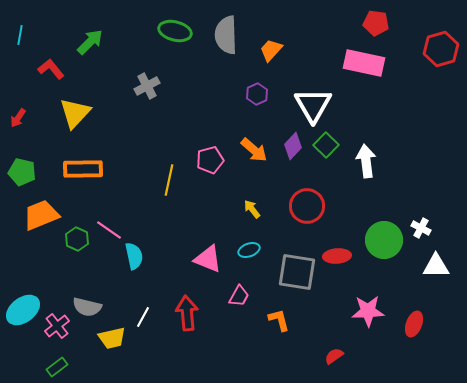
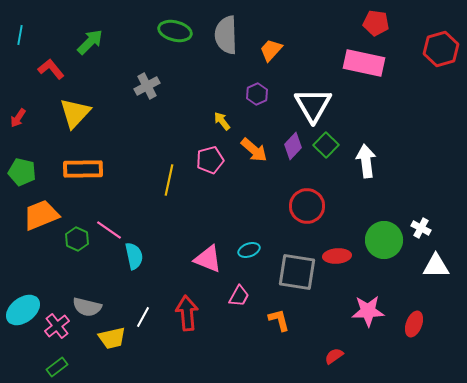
yellow arrow at (252, 209): moved 30 px left, 88 px up
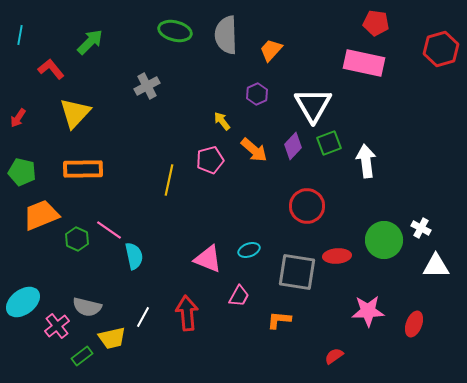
green square at (326, 145): moved 3 px right, 2 px up; rotated 25 degrees clockwise
cyan ellipse at (23, 310): moved 8 px up
orange L-shape at (279, 320): rotated 70 degrees counterclockwise
green rectangle at (57, 367): moved 25 px right, 11 px up
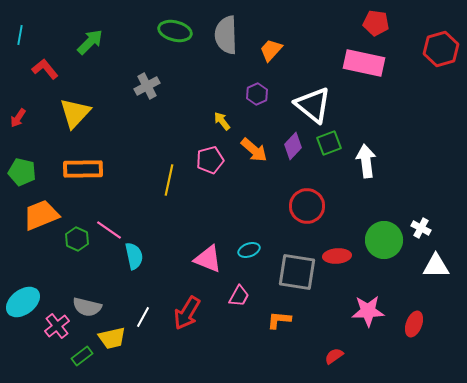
red L-shape at (51, 69): moved 6 px left
white triangle at (313, 105): rotated 21 degrees counterclockwise
red arrow at (187, 313): rotated 144 degrees counterclockwise
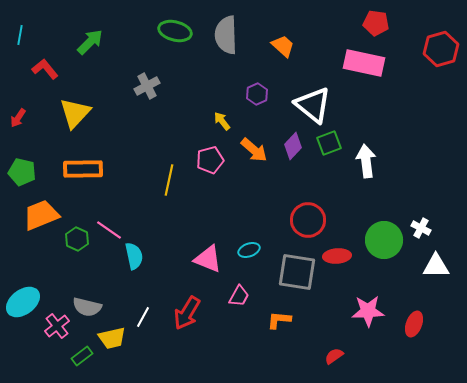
orange trapezoid at (271, 50): moved 12 px right, 4 px up; rotated 90 degrees clockwise
red circle at (307, 206): moved 1 px right, 14 px down
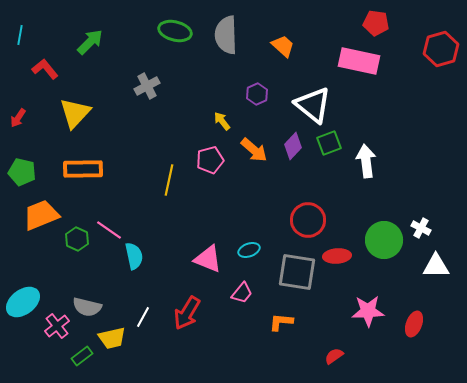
pink rectangle at (364, 63): moved 5 px left, 2 px up
pink trapezoid at (239, 296): moved 3 px right, 3 px up; rotated 10 degrees clockwise
orange L-shape at (279, 320): moved 2 px right, 2 px down
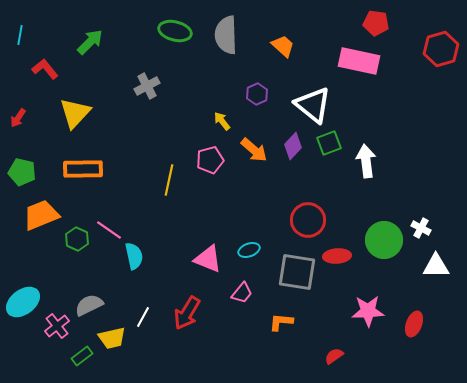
gray semicircle at (87, 307): moved 2 px right, 2 px up; rotated 140 degrees clockwise
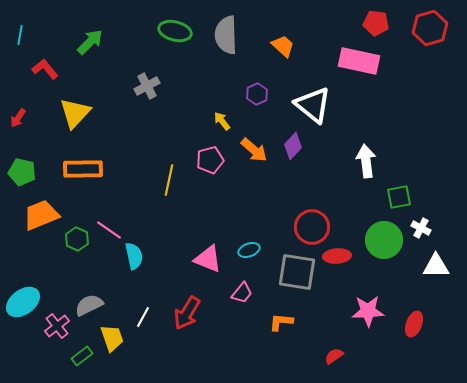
red hexagon at (441, 49): moved 11 px left, 21 px up
green square at (329, 143): moved 70 px right, 54 px down; rotated 10 degrees clockwise
red circle at (308, 220): moved 4 px right, 7 px down
yellow trapezoid at (112, 338): rotated 96 degrees counterclockwise
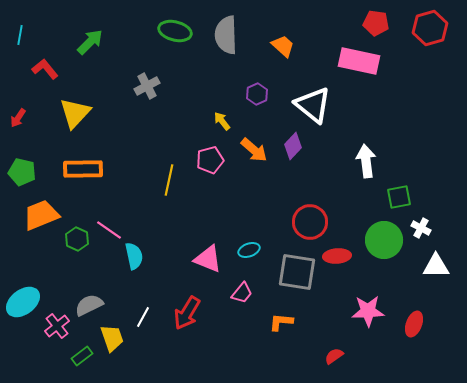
red circle at (312, 227): moved 2 px left, 5 px up
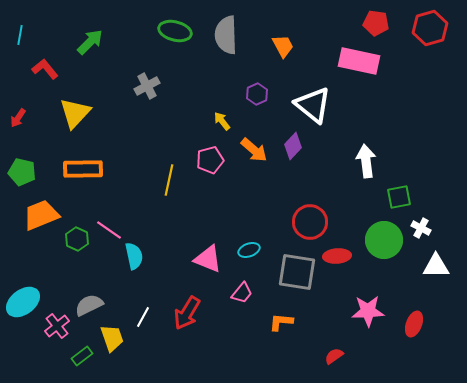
orange trapezoid at (283, 46): rotated 20 degrees clockwise
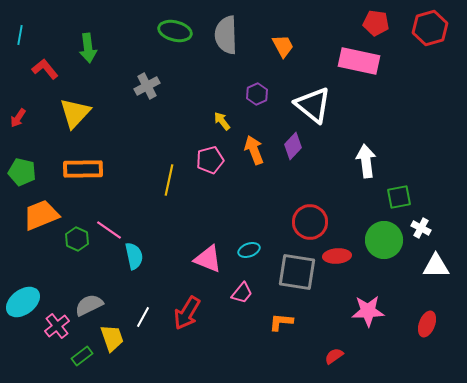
green arrow at (90, 42): moved 2 px left, 6 px down; rotated 128 degrees clockwise
orange arrow at (254, 150): rotated 152 degrees counterclockwise
red ellipse at (414, 324): moved 13 px right
